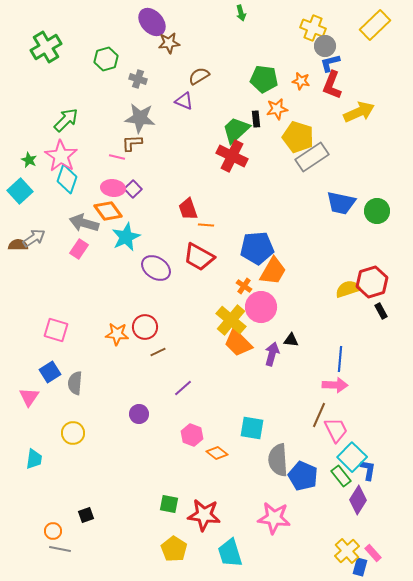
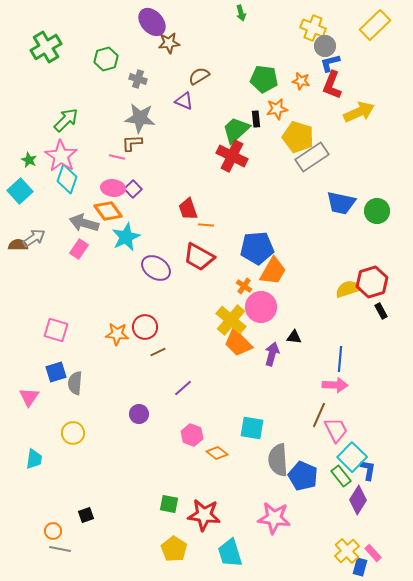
black triangle at (291, 340): moved 3 px right, 3 px up
blue square at (50, 372): moved 6 px right; rotated 15 degrees clockwise
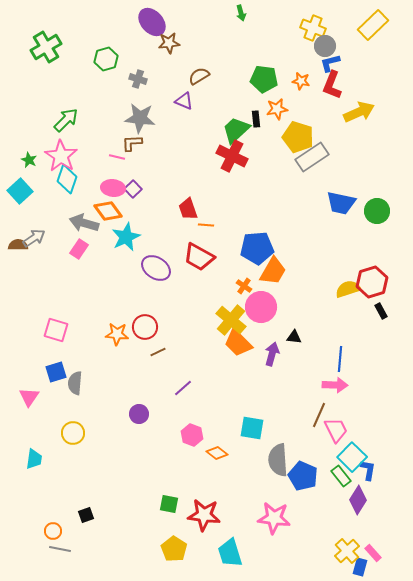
yellow rectangle at (375, 25): moved 2 px left
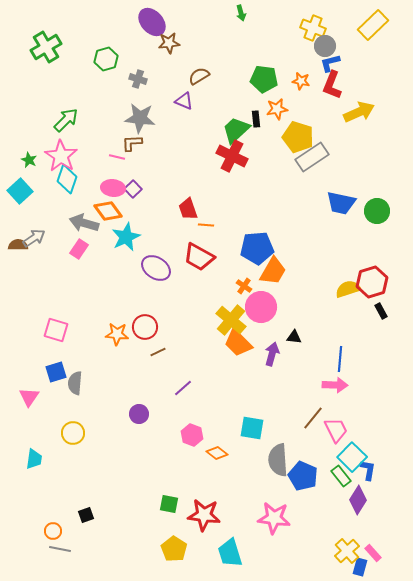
brown line at (319, 415): moved 6 px left, 3 px down; rotated 15 degrees clockwise
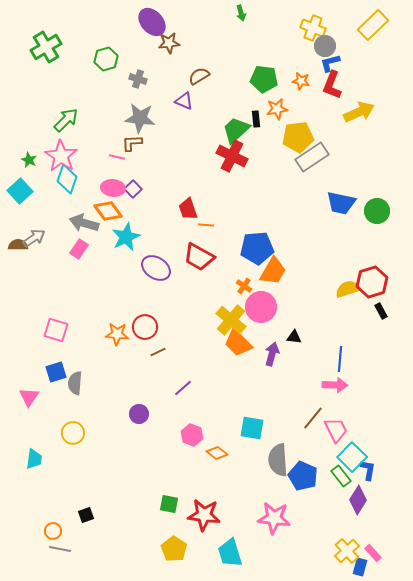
yellow pentagon at (298, 137): rotated 24 degrees counterclockwise
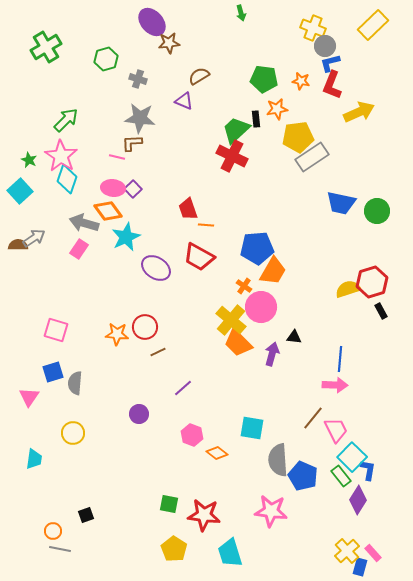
blue square at (56, 372): moved 3 px left
pink star at (274, 518): moved 3 px left, 7 px up
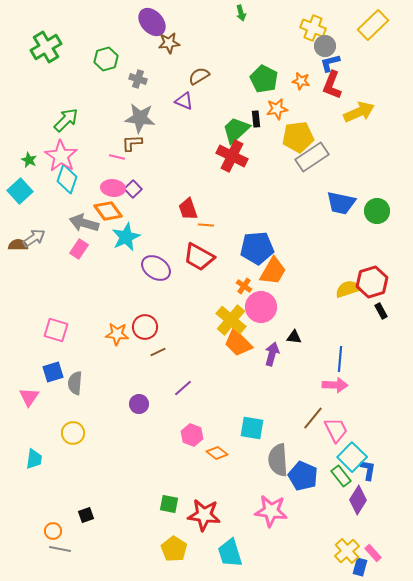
green pentagon at (264, 79): rotated 20 degrees clockwise
purple circle at (139, 414): moved 10 px up
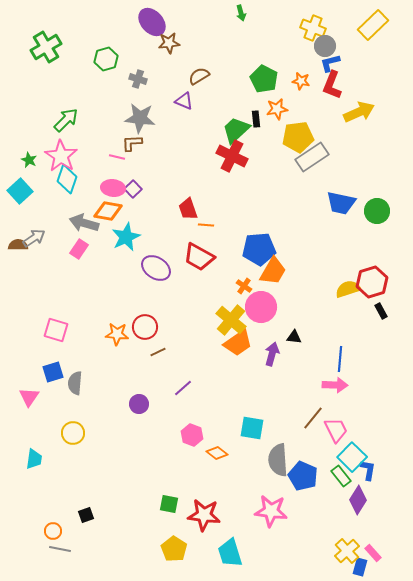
orange diamond at (108, 211): rotated 44 degrees counterclockwise
blue pentagon at (257, 248): moved 2 px right, 1 px down
orange trapezoid at (238, 343): rotated 80 degrees counterclockwise
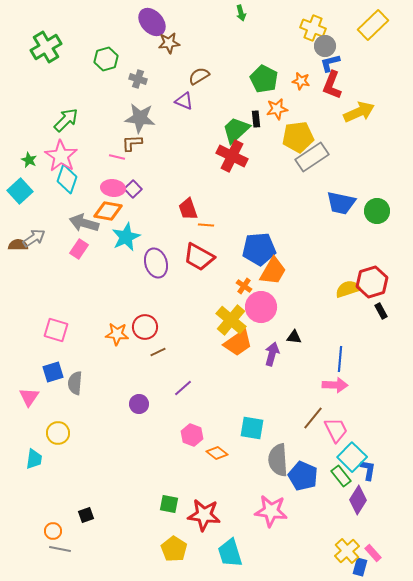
purple ellipse at (156, 268): moved 5 px up; rotated 40 degrees clockwise
yellow circle at (73, 433): moved 15 px left
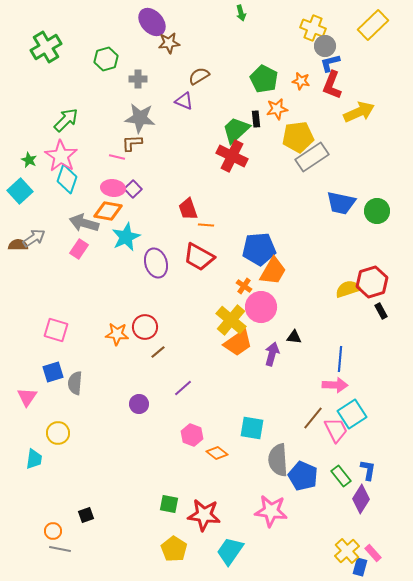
gray cross at (138, 79): rotated 18 degrees counterclockwise
brown line at (158, 352): rotated 14 degrees counterclockwise
pink triangle at (29, 397): moved 2 px left
cyan square at (352, 457): moved 43 px up; rotated 12 degrees clockwise
purple diamond at (358, 500): moved 3 px right, 1 px up
cyan trapezoid at (230, 553): moved 2 px up; rotated 52 degrees clockwise
